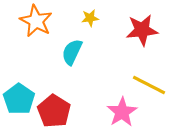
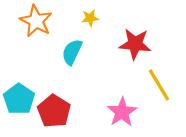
red star: moved 7 px left, 14 px down; rotated 12 degrees clockwise
yellow line: moved 10 px right; rotated 32 degrees clockwise
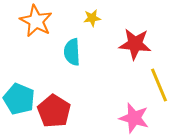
yellow star: moved 2 px right
cyan semicircle: rotated 28 degrees counterclockwise
yellow line: rotated 8 degrees clockwise
cyan pentagon: rotated 12 degrees counterclockwise
pink star: moved 12 px right, 6 px down; rotated 24 degrees counterclockwise
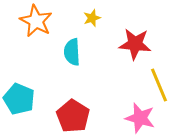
yellow star: rotated 12 degrees counterclockwise
red pentagon: moved 19 px right, 5 px down
pink star: moved 6 px right
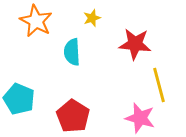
yellow line: rotated 8 degrees clockwise
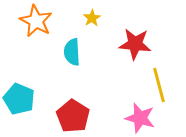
yellow star: rotated 12 degrees counterclockwise
